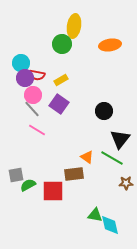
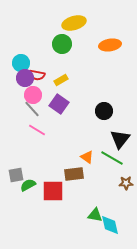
yellow ellipse: moved 3 px up; rotated 65 degrees clockwise
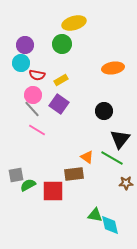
orange ellipse: moved 3 px right, 23 px down
purple circle: moved 33 px up
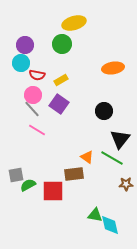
brown star: moved 1 px down
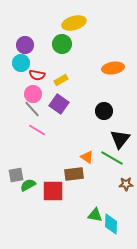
pink circle: moved 1 px up
cyan diamond: moved 1 px right, 1 px up; rotated 15 degrees clockwise
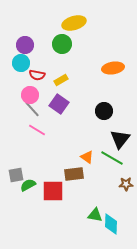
pink circle: moved 3 px left, 1 px down
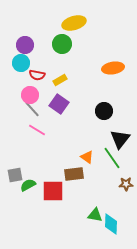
yellow rectangle: moved 1 px left
green line: rotated 25 degrees clockwise
gray square: moved 1 px left
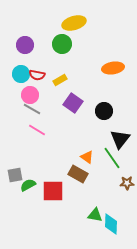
cyan circle: moved 11 px down
purple square: moved 14 px right, 1 px up
gray line: rotated 18 degrees counterclockwise
brown rectangle: moved 4 px right; rotated 36 degrees clockwise
brown star: moved 1 px right, 1 px up
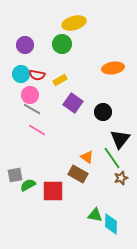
black circle: moved 1 px left, 1 px down
brown star: moved 6 px left, 5 px up; rotated 16 degrees counterclockwise
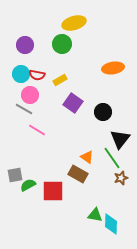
gray line: moved 8 px left
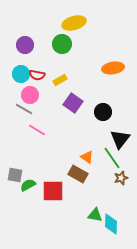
gray square: rotated 21 degrees clockwise
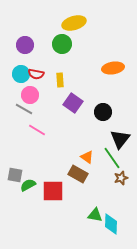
red semicircle: moved 1 px left, 1 px up
yellow rectangle: rotated 64 degrees counterclockwise
